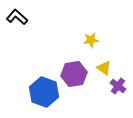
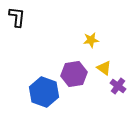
black L-shape: rotated 55 degrees clockwise
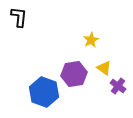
black L-shape: moved 2 px right
yellow star: rotated 21 degrees counterclockwise
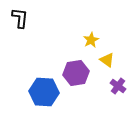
black L-shape: moved 1 px right, 1 px down
yellow triangle: moved 3 px right, 8 px up
purple hexagon: moved 2 px right, 1 px up
blue hexagon: rotated 16 degrees counterclockwise
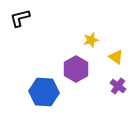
black L-shape: rotated 110 degrees counterclockwise
yellow star: rotated 14 degrees clockwise
yellow triangle: moved 9 px right, 3 px up
purple hexagon: moved 4 px up; rotated 20 degrees counterclockwise
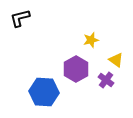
yellow triangle: moved 3 px down
purple cross: moved 12 px left, 6 px up
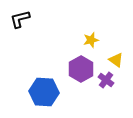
black L-shape: moved 1 px down
purple hexagon: moved 5 px right
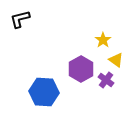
yellow star: moved 12 px right; rotated 21 degrees counterclockwise
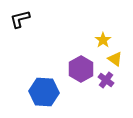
yellow triangle: moved 1 px left, 1 px up
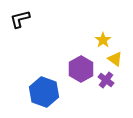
blue hexagon: rotated 16 degrees clockwise
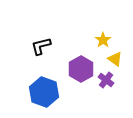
black L-shape: moved 21 px right, 27 px down
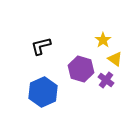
purple hexagon: rotated 15 degrees counterclockwise
blue hexagon: moved 1 px left; rotated 16 degrees clockwise
